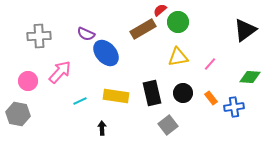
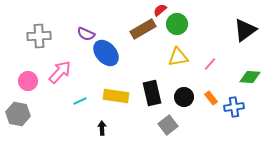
green circle: moved 1 px left, 2 px down
black circle: moved 1 px right, 4 px down
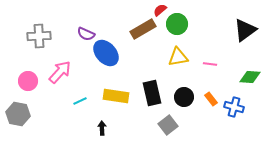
pink line: rotated 56 degrees clockwise
orange rectangle: moved 1 px down
blue cross: rotated 24 degrees clockwise
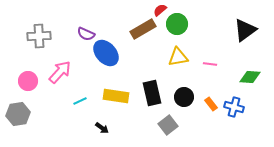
orange rectangle: moved 5 px down
gray hexagon: rotated 20 degrees counterclockwise
black arrow: rotated 128 degrees clockwise
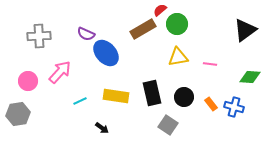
gray square: rotated 18 degrees counterclockwise
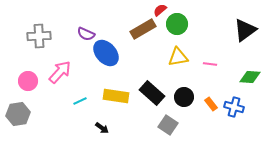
black rectangle: rotated 35 degrees counterclockwise
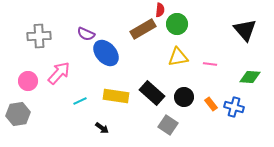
red semicircle: rotated 136 degrees clockwise
black triangle: rotated 35 degrees counterclockwise
pink arrow: moved 1 px left, 1 px down
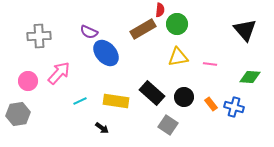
purple semicircle: moved 3 px right, 2 px up
yellow rectangle: moved 5 px down
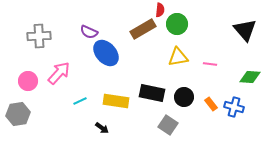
black rectangle: rotated 30 degrees counterclockwise
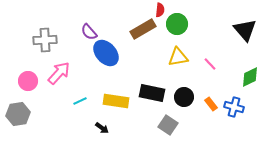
purple semicircle: rotated 24 degrees clockwise
gray cross: moved 6 px right, 4 px down
pink line: rotated 40 degrees clockwise
green diamond: rotated 30 degrees counterclockwise
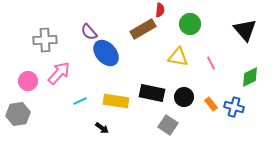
green circle: moved 13 px right
yellow triangle: rotated 20 degrees clockwise
pink line: moved 1 px right, 1 px up; rotated 16 degrees clockwise
